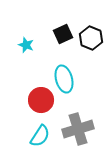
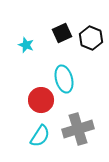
black square: moved 1 px left, 1 px up
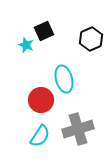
black square: moved 18 px left, 2 px up
black hexagon: moved 1 px down; rotated 15 degrees clockwise
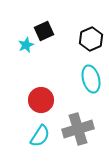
cyan star: rotated 28 degrees clockwise
cyan ellipse: moved 27 px right
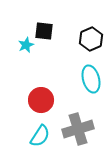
black square: rotated 30 degrees clockwise
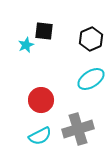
cyan ellipse: rotated 72 degrees clockwise
cyan semicircle: rotated 30 degrees clockwise
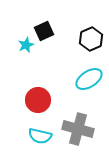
black square: rotated 30 degrees counterclockwise
cyan ellipse: moved 2 px left
red circle: moved 3 px left
gray cross: rotated 32 degrees clockwise
cyan semicircle: rotated 40 degrees clockwise
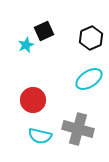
black hexagon: moved 1 px up
red circle: moved 5 px left
